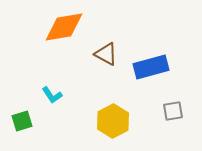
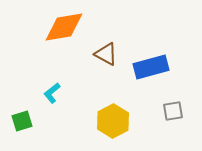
cyan L-shape: moved 2 px up; rotated 85 degrees clockwise
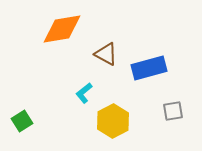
orange diamond: moved 2 px left, 2 px down
blue rectangle: moved 2 px left, 1 px down
cyan L-shape: moved 32 px right
green square: rotated 15 degrees counterclockwise
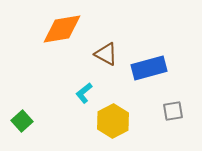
green square: rotated 10 degrees counterclockwise
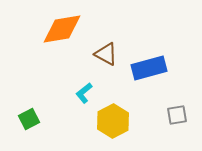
gray square: moved 4 px right, 4 px down
green square: moved 7 px right, 2 px up; rotated 15 degrees clockwise
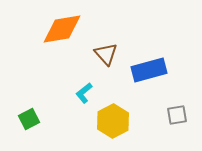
brown triangle: rotated 20 degrees clockwise
blue rectangle: moved 2 px down
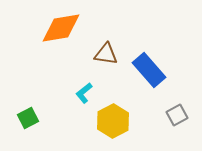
orange diamond: moved 1 px left, 1 px up
brown triangle: rotated 40 degrees counterclockwise
blue rectangle: rotated 64 degrees clockwise
gray square: rotated 20 degrees counterclockwise
green square: moved 1 px left, 1 px up
